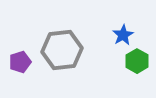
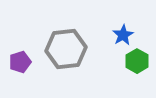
gray hexagon: moved 4 px right, 1 px up
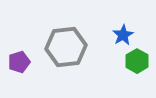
gray hexagon: moved 2 px up
purple pentagon: moved 1 px left
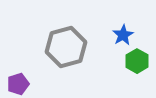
gray hexagon: rotated 9 degrees counterclockwise
purple pentagon: moved 1 px left, 22 px down
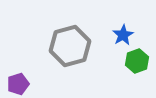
gray hexagon: moved 4 px right, 1 px up
green hexagon: rotated 10 degrees clockwise
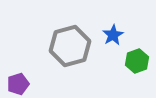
blue star: moved 10 px left
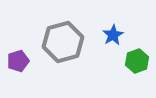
gray hexagon: moved 7 px left, 4 px up
purple pentagon: moved 23 px up
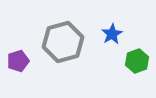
blue star: moved 1 px left, 1 px up
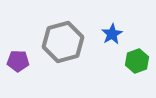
purple pentagon: rotated 20 degrees clockwise
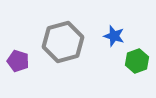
blue star: moved 2 px right, 2 px down; rotated 25 degrees counterclockwise
purple pentagon: rotated 15 degrees clockwise
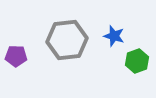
gray hexagon: moved 4 px right, 2 px up; rotated 9 degrees clockwise
purple pentagon: moved 2 px left, 5 px up; rotated 15 degrees counterclockwise
